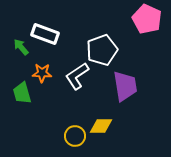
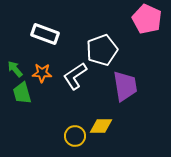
green arrow: moved 6 px left, 22 px down
white L-shape: moved 2 px left
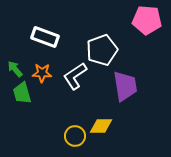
pink pentagon: moved 1 px down; rotated 20 degrees counterclockwise
white rectangle: moved 3 px down
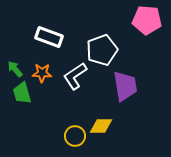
white rectangle: moved 4 px right
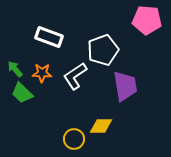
white pentagon: moved 1 px right
green trapezoid: rotated 30 degrees counterclockwise
yellow circle: moved 1 px left, 3 px down
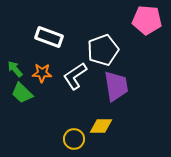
purple trapezoid: moved 9 px left
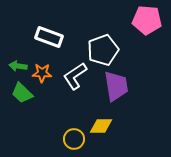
green arrow: moved 3 px right, 3 px up; rotated 42 degrees counterclockwise
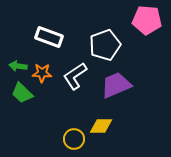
white pentagon: moved 2 px right, 5 px up
purple trapezoid: moved 1 px up; rotated 104 degrees counterclockwise
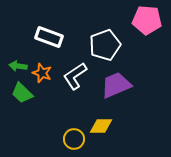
orange star: rotated 18 degrees clockwise
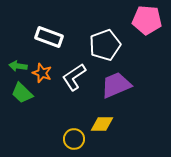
white L-shape: moved 1 px left, 1 px down
yellow diamond: moved 1 px right, 2 px up
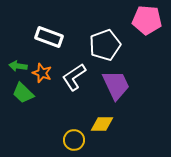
purple trapezoid: rotated 88 degrees clockwise
green trapezoid: moved 1 px right
yellow circle: moved 1 px down
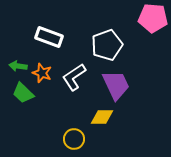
pink pentagon: moved 6 px right, 2 px up
white pentagon: moved 2 px right
yellow diamond: moved 7 px up
yellow circle: moved 1 px up
